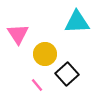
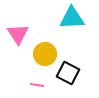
cyan triangle: moved 5 px left, 4 px up
black square: moved 1 px right, 1 px up; rotated 20 degrees counterclockwise
pink line: rotated 40 degrees counterclockwise
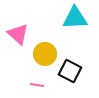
cyan triangle: moved 3 px right
pink triangle: rotated 15 degrees counterclockwise
black square: moved 2 px right, 2 px up
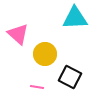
black square: moved 6 px down
pink line: moved 2 px down
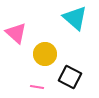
cyan triangle: rotated 44 degrees clockwise
pink triangle: moved 2 px left, 1 px up
